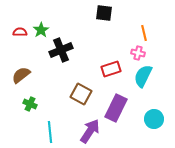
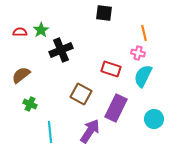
red rectangle: rotated 36 degrees clockwise
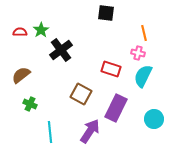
black square: moved 2 px right
black cross: rotated 15 degrees counterclockwise
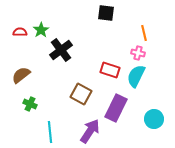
red rectangle: moved 1 px left, 1 px down
cyan semicircle: moved 7 px left
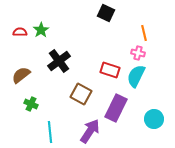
black square: rotated 18 degrees clockwise
black cross: moved 2 px left, 11 px down
green cross: moved 1 px right
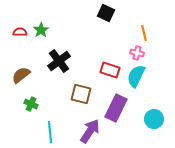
pink cross: moved 1 px left
brown square: rotated 15 degrees counterclockwise
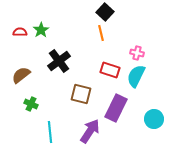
black square: moved 1 px left, 1 px up; rotated 18 degrees clockwise
orange line: moved 43 px left
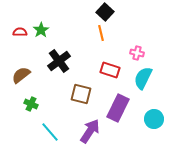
cyan semicircle: moved 7 px right, 2 px down
purple rectangle: moved 2 px right
cyan line: rotated 35 degrees counterclockwise
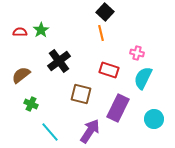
red rectangle: moved 1 px left
